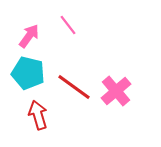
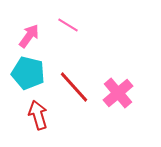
pink line: rotated 20 degrees counterclockwise
red line: rotated 12 degrees clockwise
pink cross: moved 2 px right, 2 px down
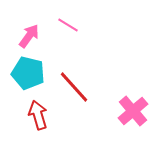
pink cross: moved 15 px right, 18 px down
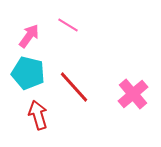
pink cross: moved 17 px up
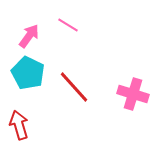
cyan pentagon: rotated 12 degrees clockwise
pink cross: rotated 32 degrees counterclockwise
red arrow: moved 19 px left, 10 px down
